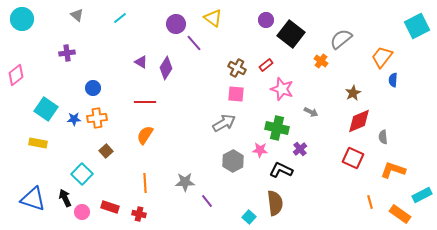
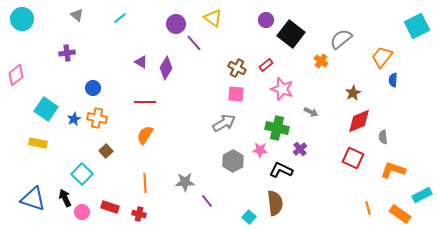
orange cross at (97, 118): rotated 18 degrees clockwise
blue star at (74, 119): rotated 24 degrees counterclockwise
orange line at (370, 202): moved 2 px left, 6 px down
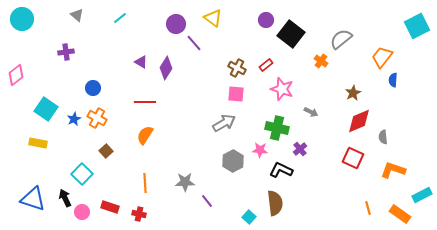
purple cross at (67, 53): moved 1 px left, 1 px up
orange cross at (97, 118): rotated 18 degrees clockwise
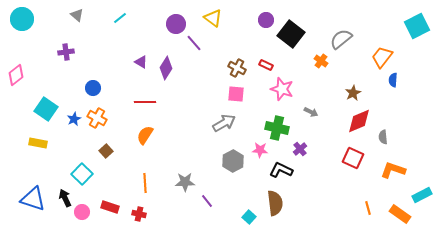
red rectangle at (266, 65): rotated 64 degrees clockwise
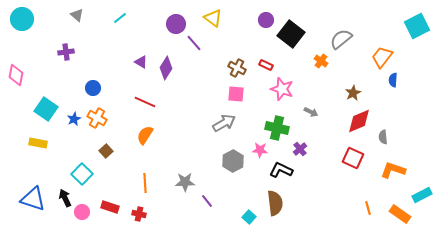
pink diamond at (16, 75): rotated 40 degrees counterclockwise
red line at (145, 102): rotated 25 degrees clockwise
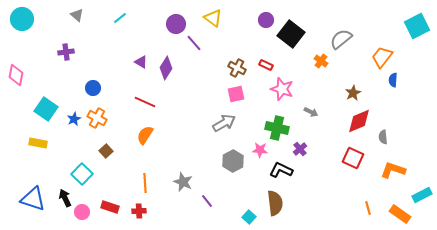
pink square at (236, 94): rotated 18 degrees counterclockwise
gray star at (185, 182): moved 2 px left; rotated 24 degrees clockwise
red cross at (139, 214): moved 3 px up; rotated 16 degrees counterclockwise
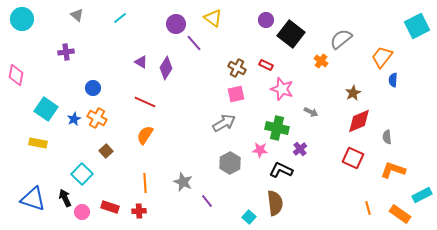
gray semicircle at (383, 137): moved 4 px right
gray hexagon at (233, 161): moved 3 px left, 2 px down
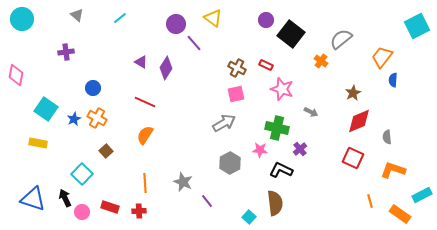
orange line at (368, 208): moved 2 px right, 7 px up
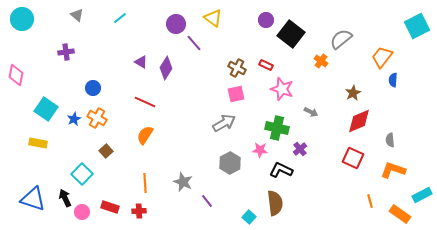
gray semicircle at (387, 137): moved 3 px right, 3 px down
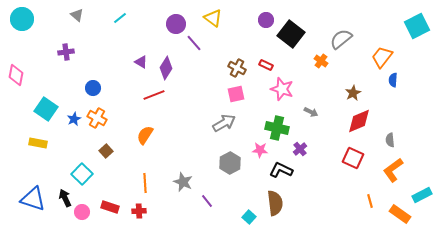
red line at (145, 102): moved 9 px right, 7 px up; rotated 45 degrees counterclockwise
orange L-shape at (393, 170): rotated 55 degrees counterclockwise
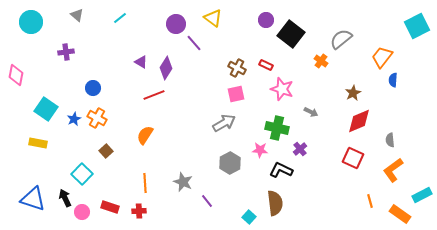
cyan circle at (22, 19): moved 9 px right, 3 px down
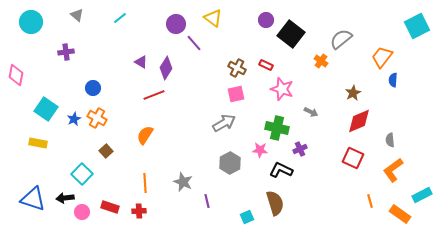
purple cross at (300, 149): rotated 16 degrees clockwise
black arrow at (65, 198): rotated 72 degrees counterclockwise
purple line at (207, 201): rotated 24 degrees clockwise
brown semicircle at (275, 203): rotated 10 degrees counterclockwise
cyan square at (249, 217): moved 2 px left; rotated 24 degrees clockwise
